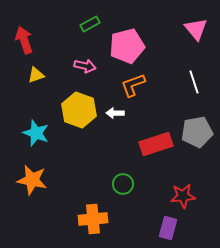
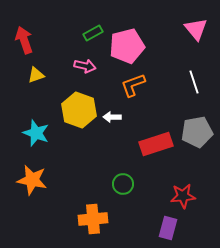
green rectangle: moved 3 px right, 9 px down
white arrow: moved 3 px left, 4 px down
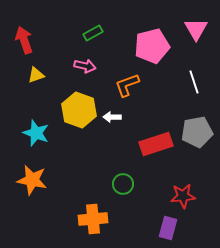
pink triangle: rotated 10 degrees clockwise
pink pentagon: moved 25 px right
orange L-shape: moved 6 px left
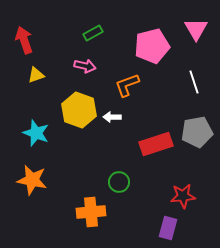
green circle: moved 4 px left, 2 px up
orange cross: moved 2 px left, 7 px up
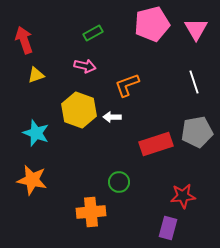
pink pentagon: moved 22 px up
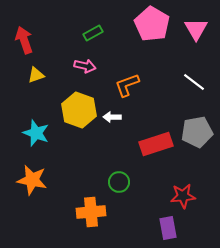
pink pentagon: rotated 28 degrees counterclockwise
white line: rotated 35 degrees counterclockwise
purple rectangle: rotated 25 degrees counterclockwise
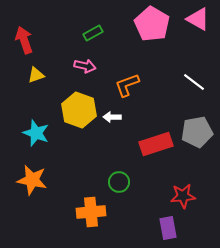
pink triangle: moved 2 px right, 10 px up; rotated 30 degrees counterclockwise
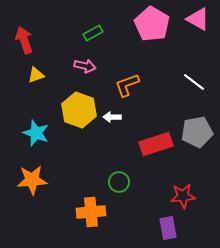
orange star: rotated 16 degrees counterclockwise
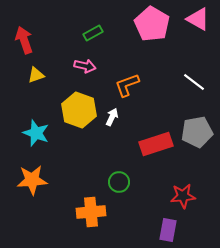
white arrow: rotated 114 degrees clockwise
purple rectangle: moved 2 px down; rotated 20 degrees clockwise
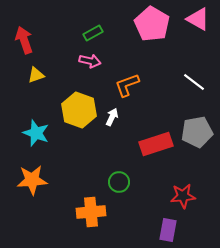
pink arrow: moved 5 px right, 5 px up
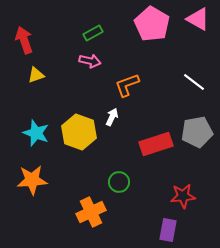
yellow hexagon: moved 22 px down
orange cross: rotated 20 degrees counterclockwise
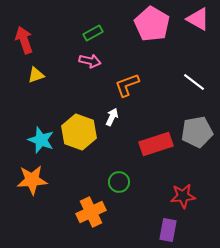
cyan star: moved 5 px right, 7 px down
